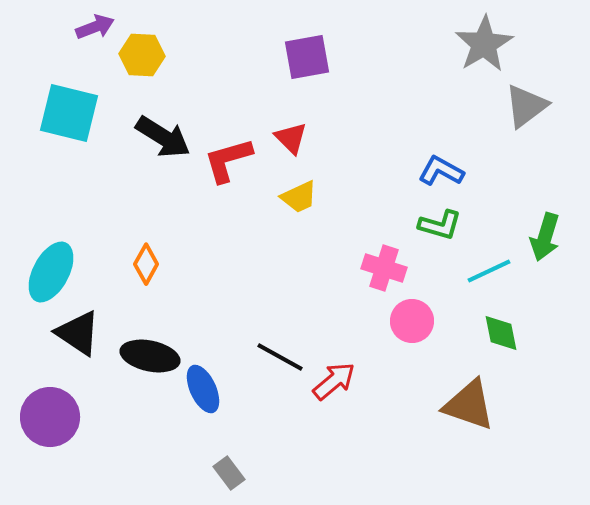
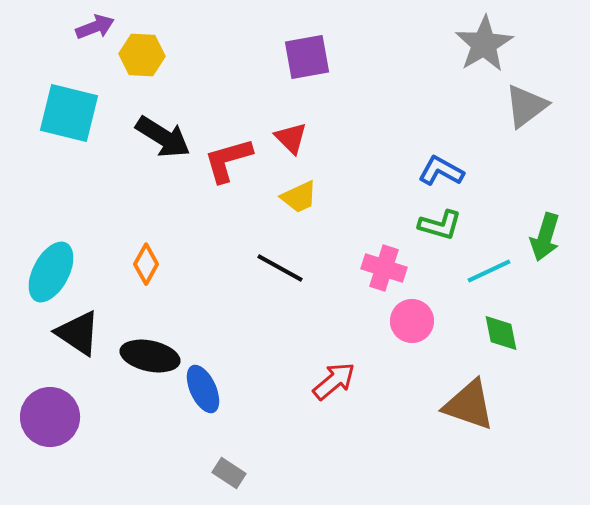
black line: moved 89 px up
gray rectangle: rotated 20 degrees counterclockwise
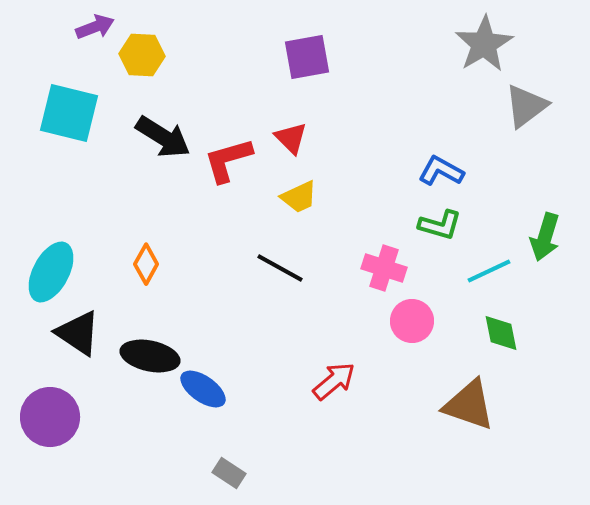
blue ellipse: rotated 30 degrees counterclockwise
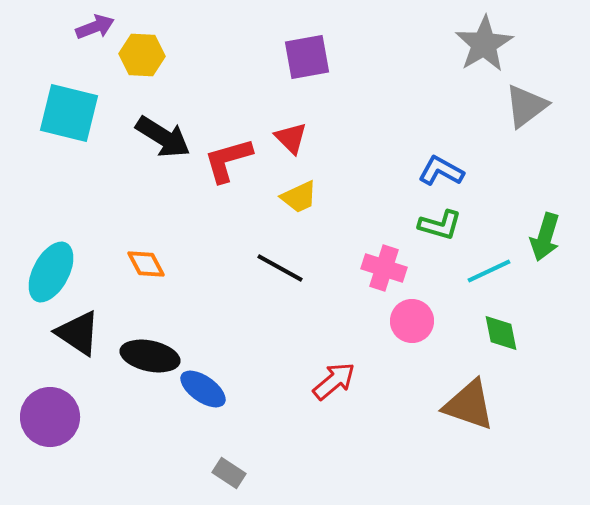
orange diamond: rotated 57 degrees counterclockwise
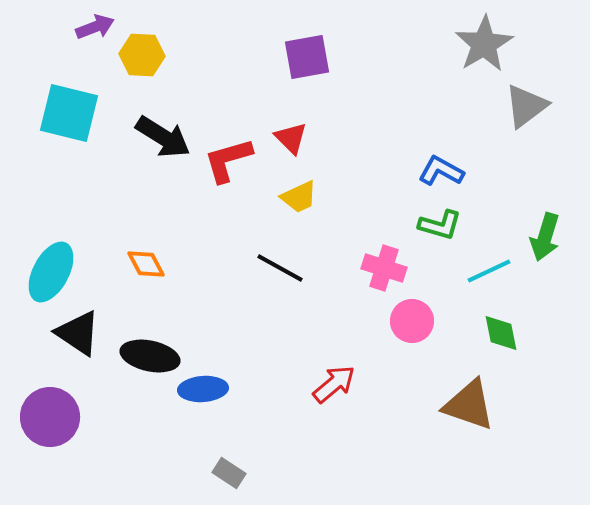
red arrow: moved 3 px down
blue ellipse: rotated 39 degrees counterclockwise
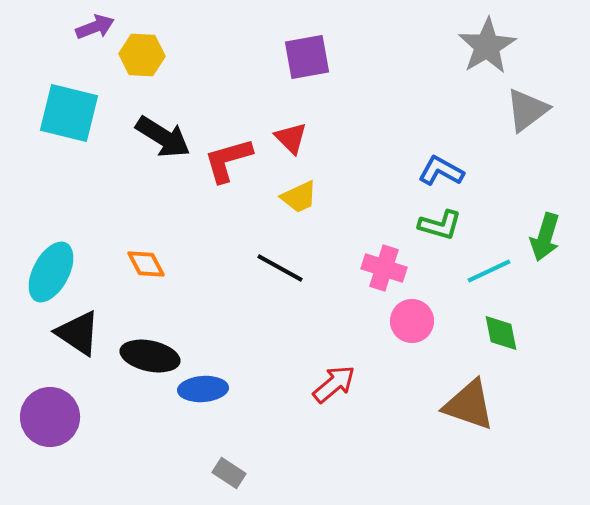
gray star: moved 3 px right, 2 px down
gray triangle: moved 1 px right, 4 px down
